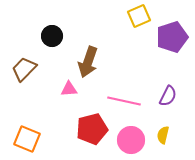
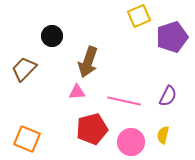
pink triangle: moved 8 px right, 3 px down
pink circle: moved 2 px down
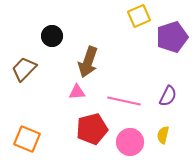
pink circle: moved 1 px left
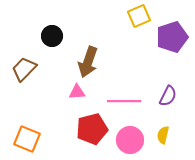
pink line: rotated 12 degrees counterclockwise
pink circle: moved 2 px up
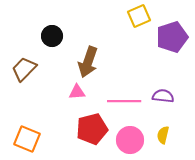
purple semicircle: moved 5 px left; rotated 110 degrees counterclockwise
